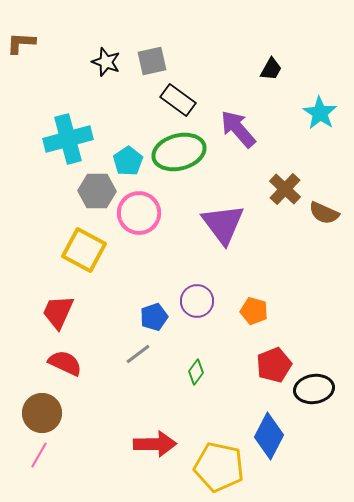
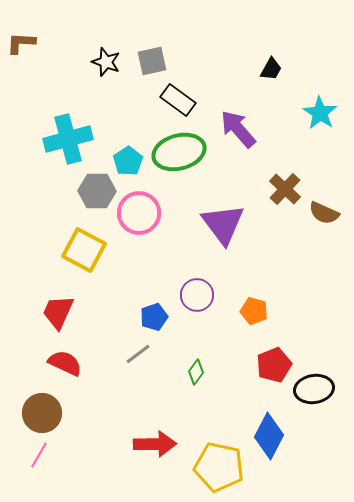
purple circle: moved 6 px up
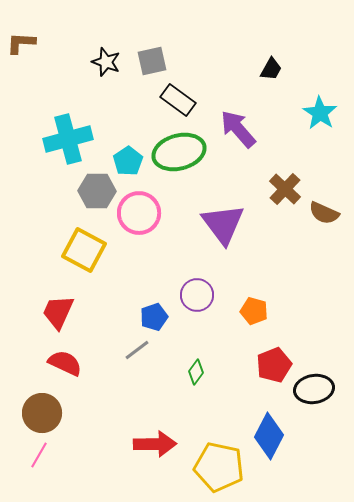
gray line: moved 1 px left, 4 px up
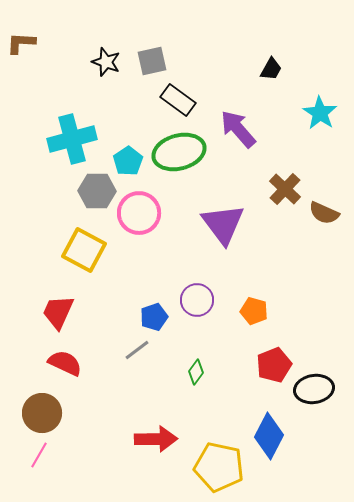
cyan cross: moved 4 px right
purple circle: moved 5 px down
red arrow: moved 1 px right, 5 px up
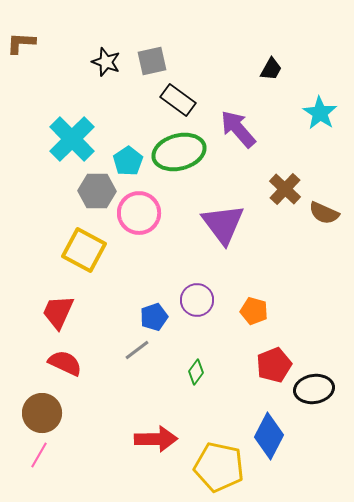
cyan cross: rotated 30 degrees counterclockwise
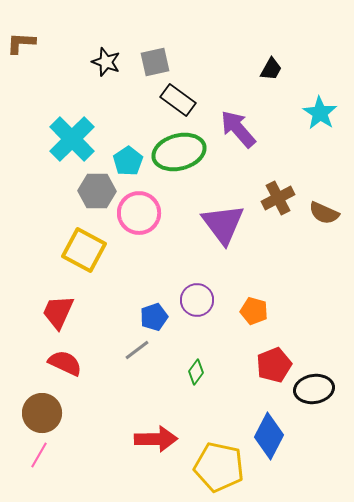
gray square: moved 3 px right, 1 px down
brown cross: moved 7 px left, 9 px down; rotated 20 degrees clockwise
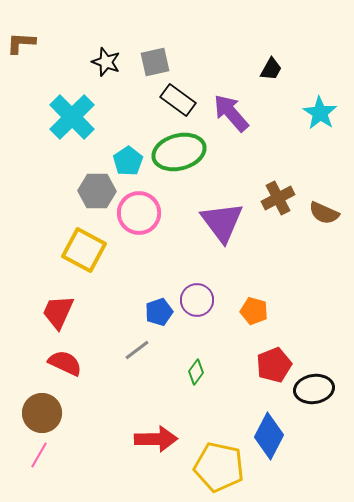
purple arrow: moved 7 px left, 16 px up
cyan cross: moved 22 px up
purple triangle: moved 1 px left, 2 px up
blue pentagon: moved 5 px right, 5 px up
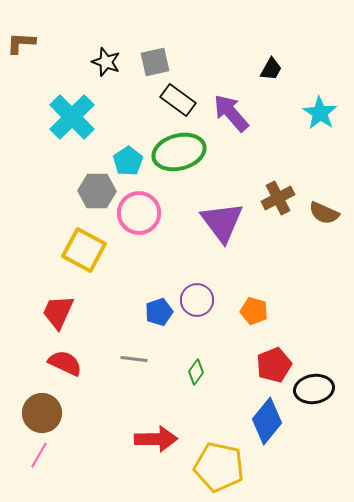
gray line: moved 3 px left, 9 px down; rotated 44 degrees clockwise
blue diamond: moved 2 px left, 15 px up; rotated 12 degrees clockwise
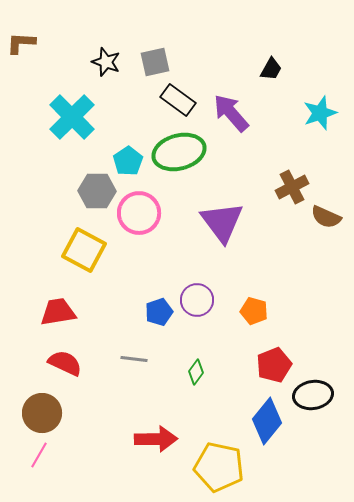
cyan star: rotated 20 degrees clockwise
brown cross: moved 14 px right, 11 px up
brown semicircle: moved 2 px right, 4 px down
red trapezoid: rotated 57 degrees clockwise
black ellipse: moved 1 px left, 6 px down
